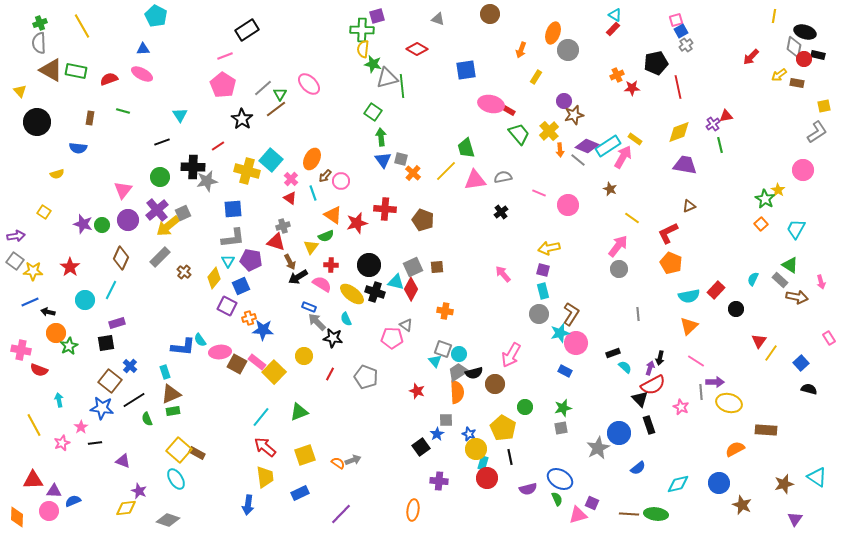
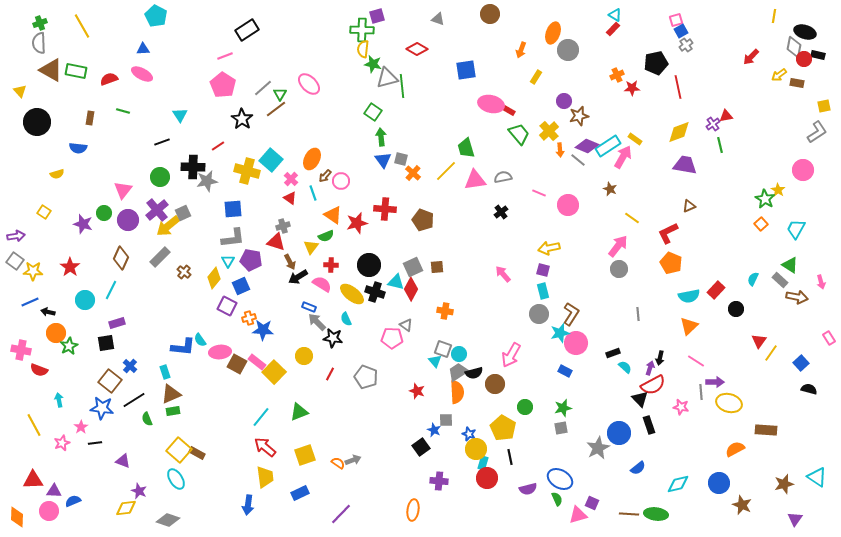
brown star at (574, 115): moved 5 px right, 1 px down
green circle at (102, 225): moved 2 px right, 12 px up
pink star at (681, 407): rotated 14 degrees counterclockwise
blue star at (437, 434): moved 3 px left, 4 px up; rotated 16 degrees counterclockwise
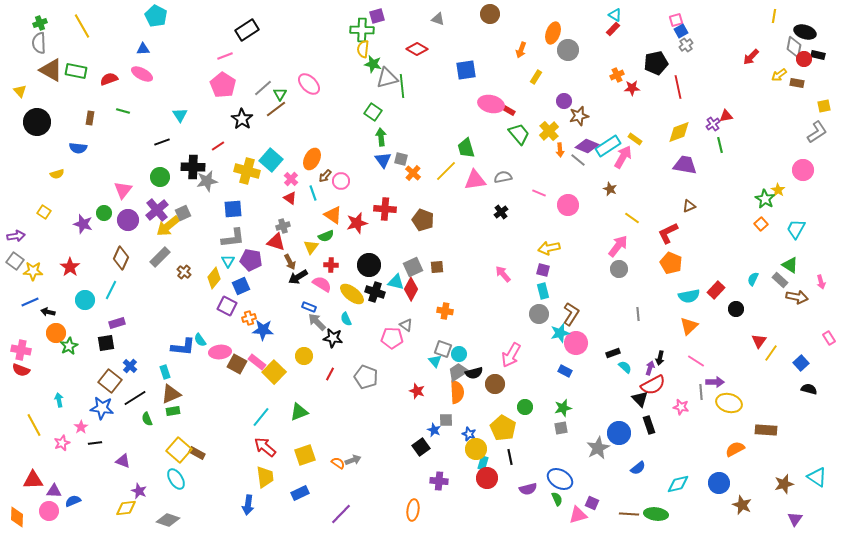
red semicircle at (39, 370): moved 18 px left
black line at (134, 400): moved 1 px right, 2 px up
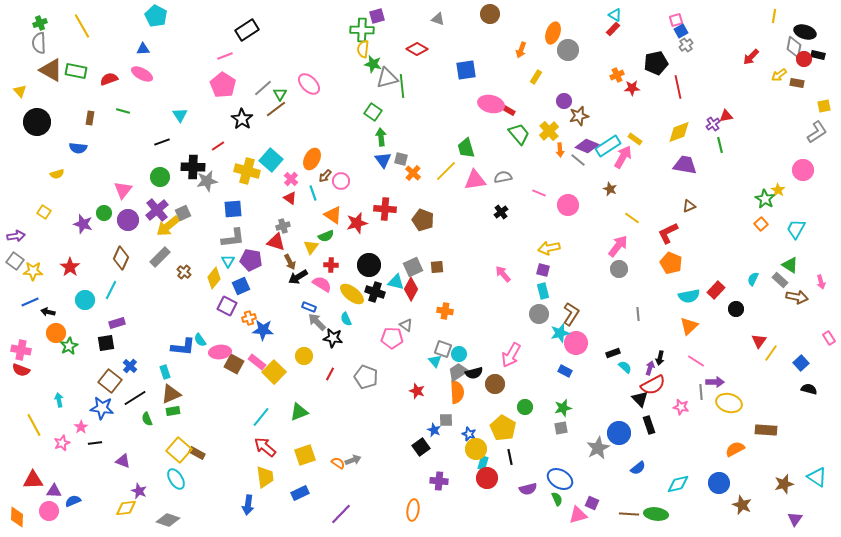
brown square at (237, 364): moved 3 px left
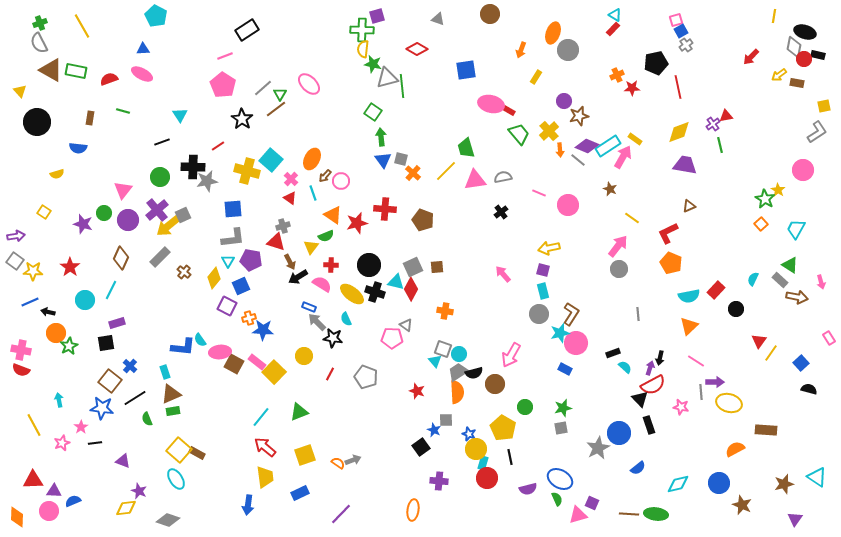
gray semicircle at (39, 43): rotated 25 degrees counterclockwise
gray square at (183, 213): moved 2 px down
blue rectangle at (565, 371): moved 2 px up
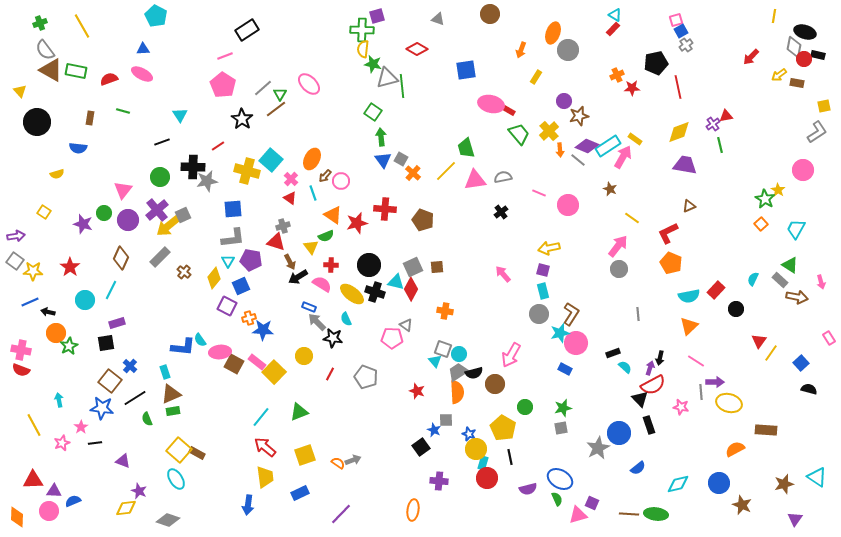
gray semicircle at (39, 43): moved 6 px right, 7 px down; rotated 10 degrees counterclockwise
gray square at (401, 159): rotated 16 degrees clockwise
yellow triangle at (311, 247): rotated 14 degrees counterclockwise
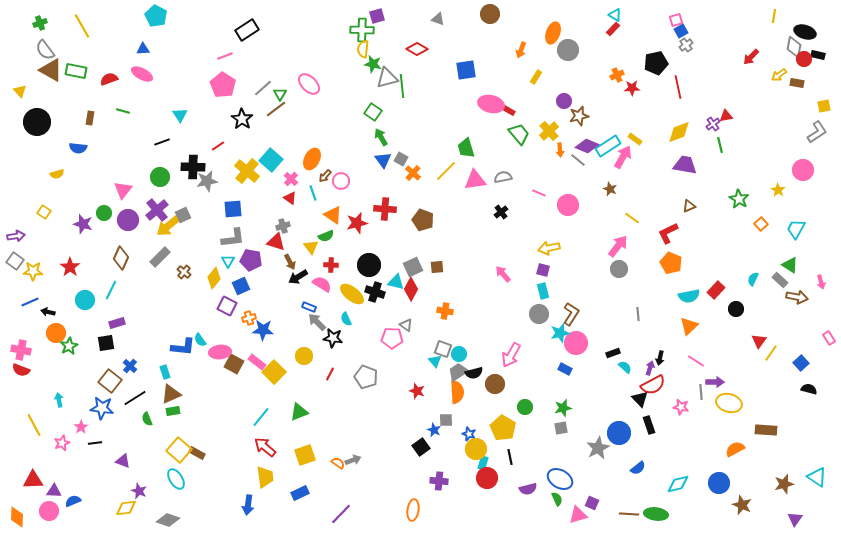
green arrow at (381, 137): rotated 24 degrees counterclockwise
yellow cross at (247, 171): rotated 25 degrees clockwise
green star at (765, 199): moved 26 px left
